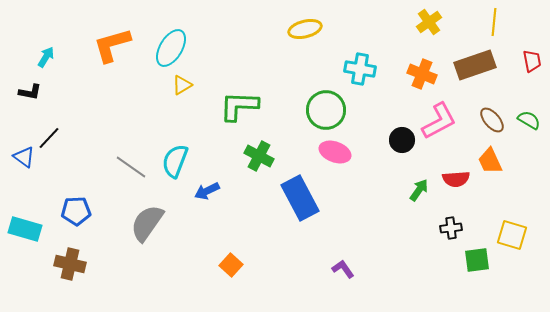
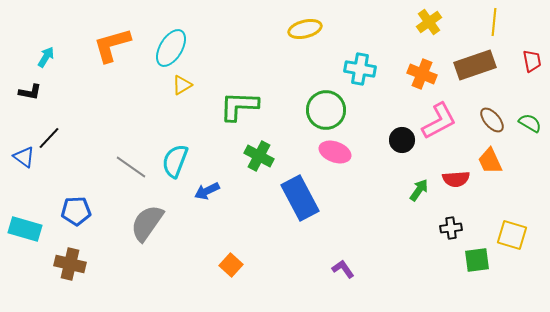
green semicircle: moved 1 px right, 3 px down
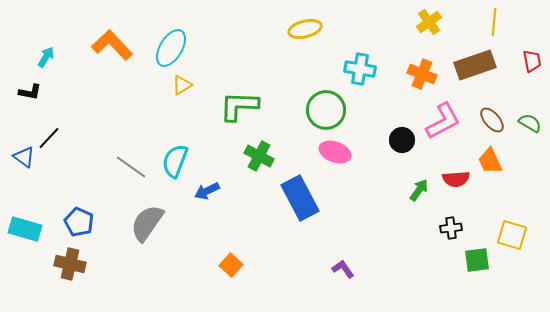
orange L-shape: rotated 63 degrees clockwise
pink L-shape: moved 4 px right
blue pentagon: moved 3 px right, 11 px down; rotated 28 degrees clockwise
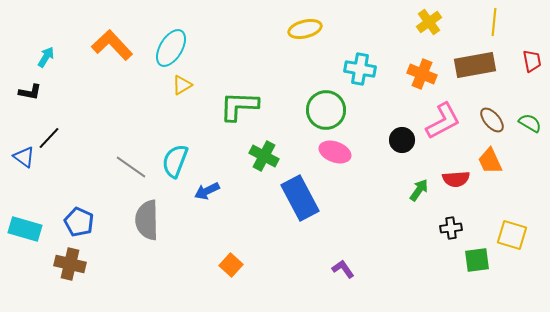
brown rectangle: rotated 9 degrees clockwise
green cross: moved 5 px right
gray semicircle: moved 3 px up; rotated 36 degrees counterclockwise
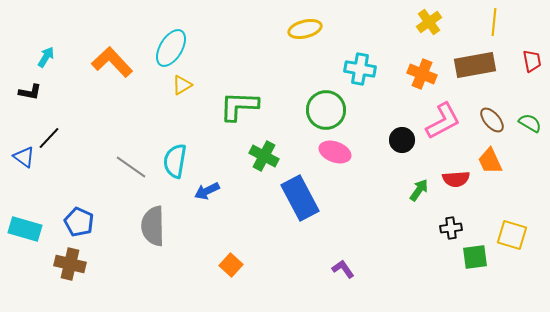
orange L-shape: moved 17 px down
cyan semicircle: rotated 12 degrees counterclockwise
gray semicircle: moved 6 px right, 6 px down
green square: moved 2 px left, 3 px up
